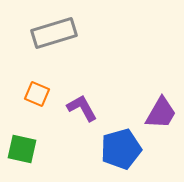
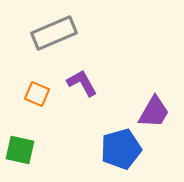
gray rectangle: rotated 6 degrees counterclockwise
purple L-shape: moved 25 px up
purple trapezoid: moved 7 px left, 1 px up
green square: moved 2 px left, 1 px down
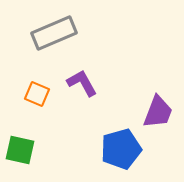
purple trapezoid: moved 4 px right; rotated 9 degrees counterclockwise
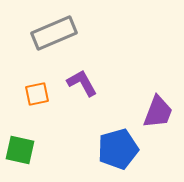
orange square: rotated 35 degrees counterclockwise
blue pentagon: moved 3 px left
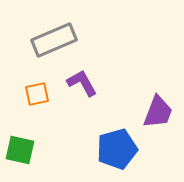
gray rectangle: moved 7 px down
blue pentagon: moved 1 px left
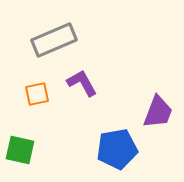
blue pentagon: rotated 6 degrees clockwise
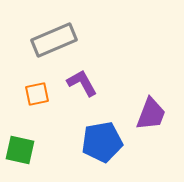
purple trapezoid: moved 7 px left, 2 px down
blue pentagon: moved 15 px left, 7 px up
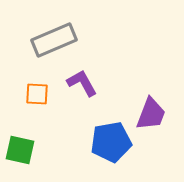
orange square: rotated 15 degrees clockwise
blue pentagon: moved 9 px right
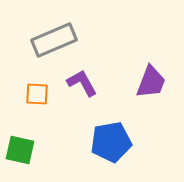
purple trapezoid: moved 32 px up
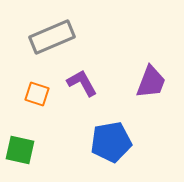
gray rectangle: moved 2 px left, 3 px up
orange square: rotated 15 degrees clockwise
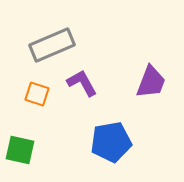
gray rectangle: moved 8 px down
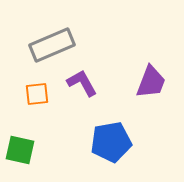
orange square: rotated 25 degrees counterclockwise
